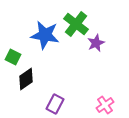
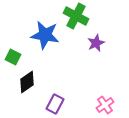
green cross: moved 8 px up; rotated 10 degrees counterclockwise
black diamond: moved 1 px right, 3 px down
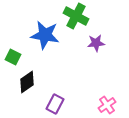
purple star: rotated 18 degrees clockwise
pink cross: moved 2 px right
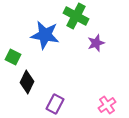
purple star: rotated 12 degrees counterclockwise
black diamond: rotated 30 degrees counterclockwise
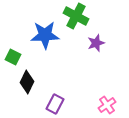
blue star: rotated 12 degrees counterclockwise
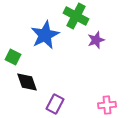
blue star: rotated 24 degrees counterclockwise
purple star: moved 3 px up
black diamond: rotated 45 degrees counterclockwise
pink cross: rotated 30 degrees clockwise
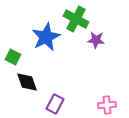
green cross: moved 3 px down
blue star: moved 1 px right, 2 px down
purple star: rotated 24 degrees clockwise
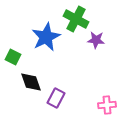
black diamond: moved 4 px right
purple rectangle: moved 1 px right, 6 px up
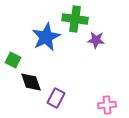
green cross: moved 1 px left; rotated 20 degrees counterclockwise
green square: moved 3 px down
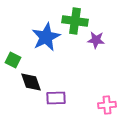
green cross: moved 2 px down
purple rectangle: rotated 60 degrees clockwise
